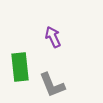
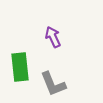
gray L-shape: moved 1 px right, 1 px up
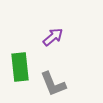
purple arrow: rotated 75 degrees clockwise
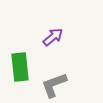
gray L-shape: moved 1 px right, 1 px down; rotated 92 degrees clockwise
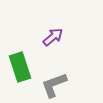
green rectangle: rotated 12 degrees counterclockwise
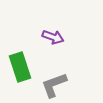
purple arrow: rotated 60 degrees clockwise
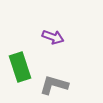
gray L-shape: rotated 36 degrees clockwise
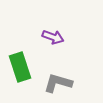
gray L-shape: moved 4 px right, 2 px up
